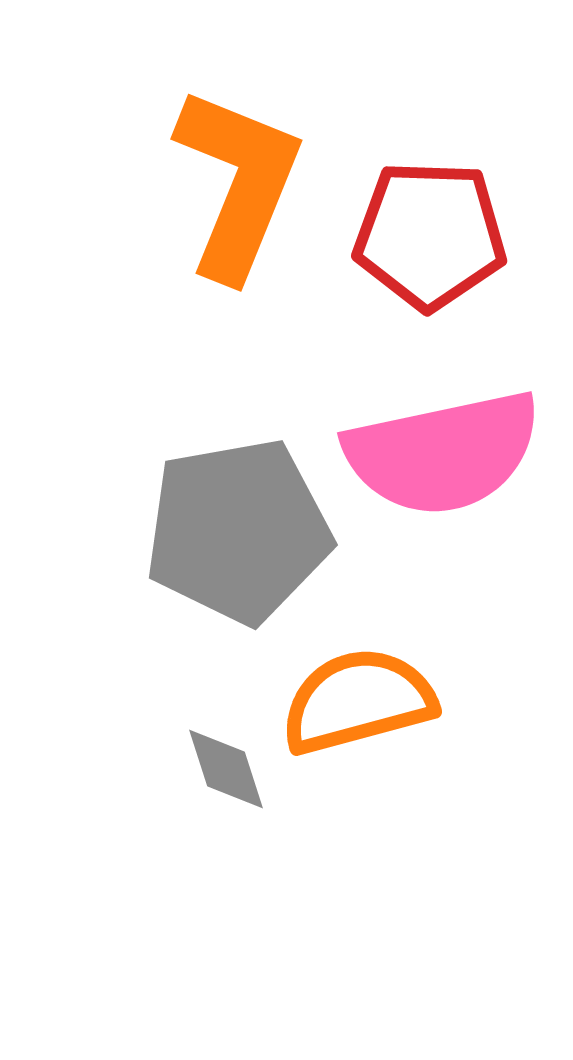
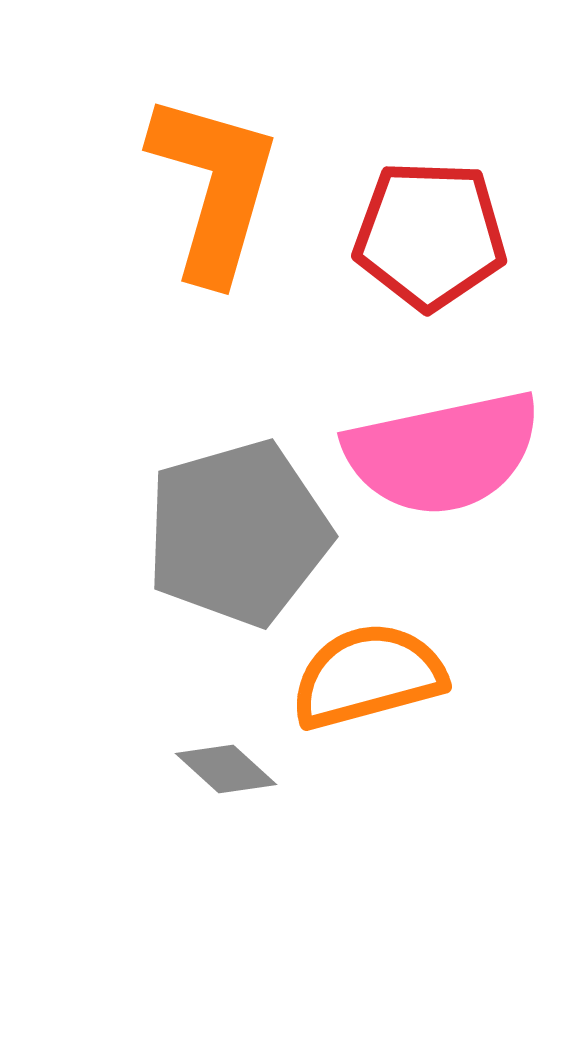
orange L-shape: moved 24 px left, 4 px down; rotated 6 degrees counterclockwise
gray pentagon: moved 2 px down; rotated 6 degrees counterclockwise
orange semicircle: moved 10 px right, 25 px up
gray diamond: rotated 30 degrees counterclockwise
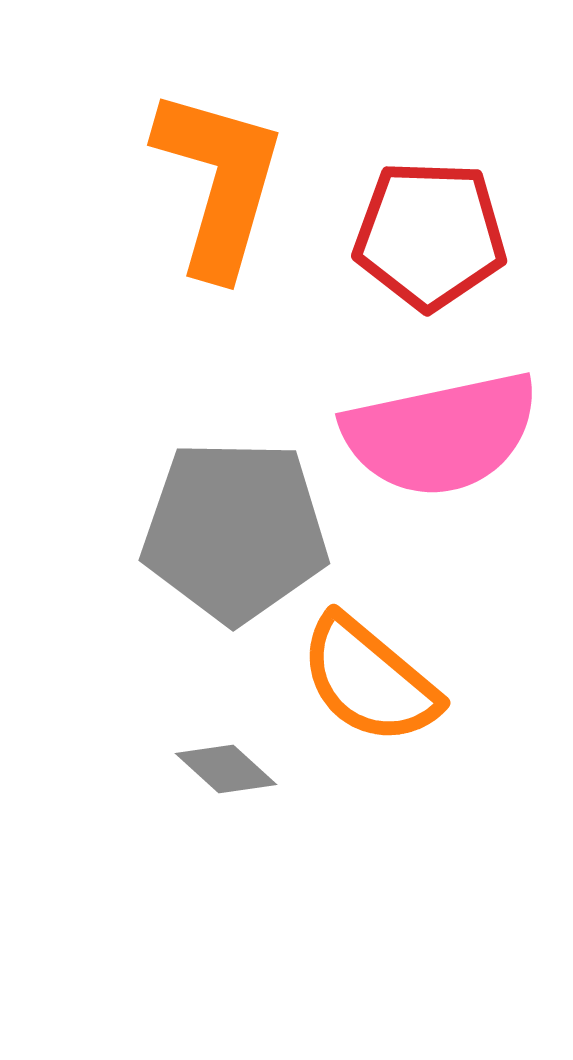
orange L-shape: moved 5 px right, 5 px up
pink semicircle: moved 2 px left, 19 px up
gray pentagon: moved 3 px left, 2 px up; rotated 17 degrees clockwise
orange semicircle: moved 1 px right, 4 px down; rotated 125 degrees counterclockwise
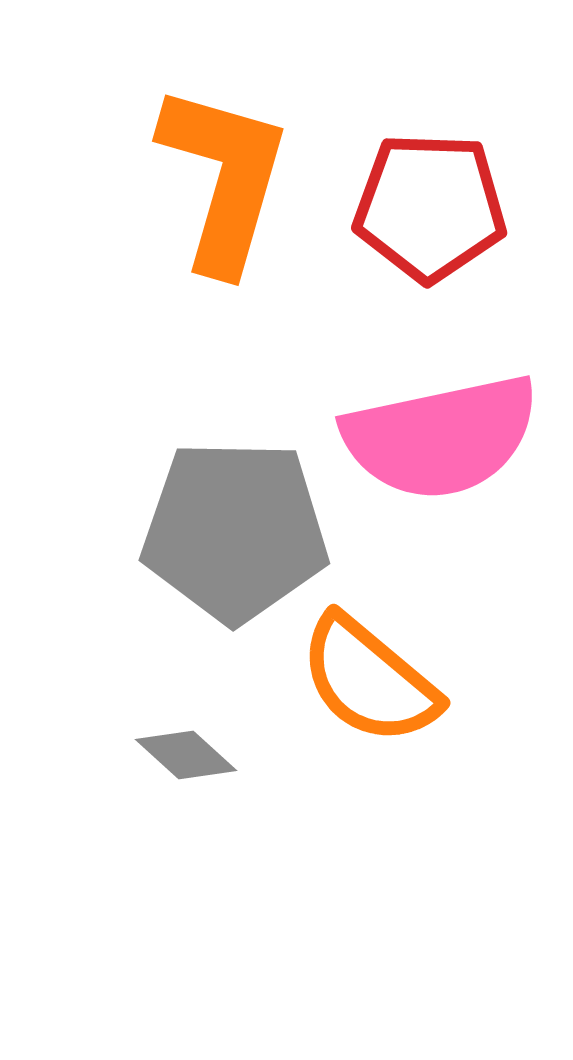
orange L-shape: moved 5 px right, 4 px up
red pentagon: moved 28 px up
pink semicircle: moved 3 px down
gray diamond: moved 40 px left, 14 px up
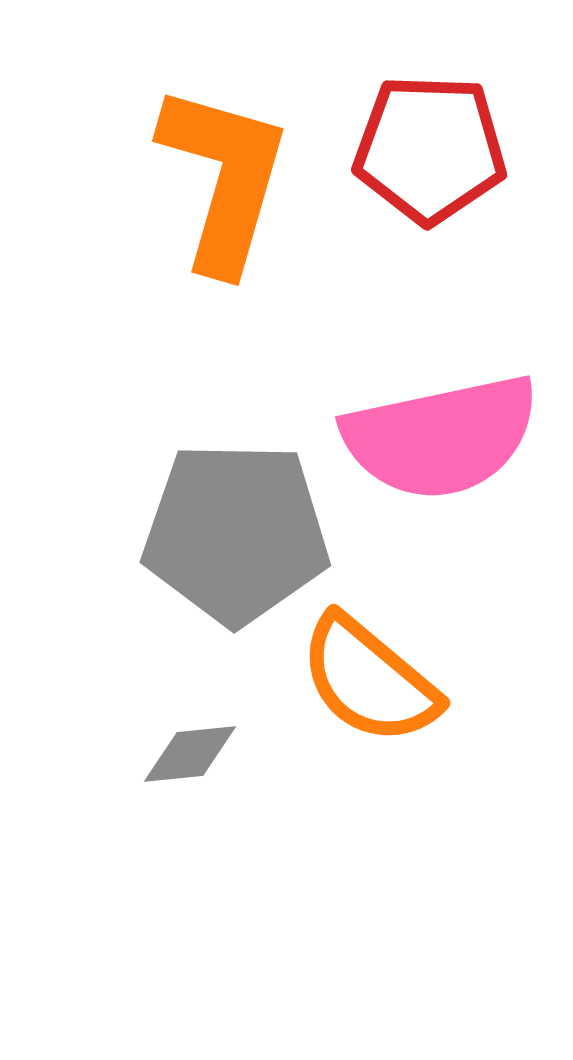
red pentagon: moved 58 px up
gray pentagon: moved 1 px right, 2 px down
gray diamond: moved 4 px right, 1 px up; rotated 48 degrees counterclockwise
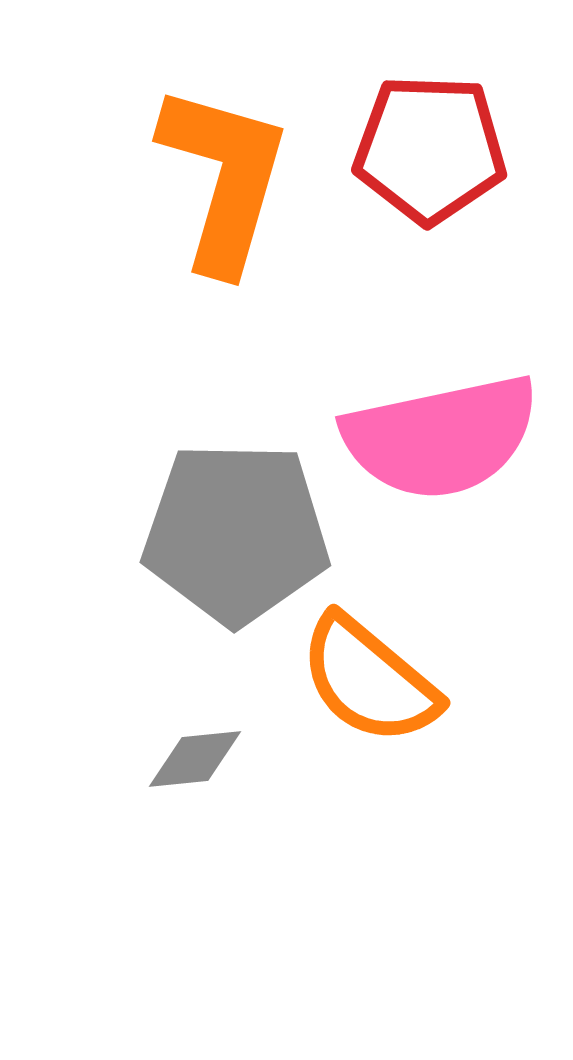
gray diamond: moved 5 px right, 5 px down
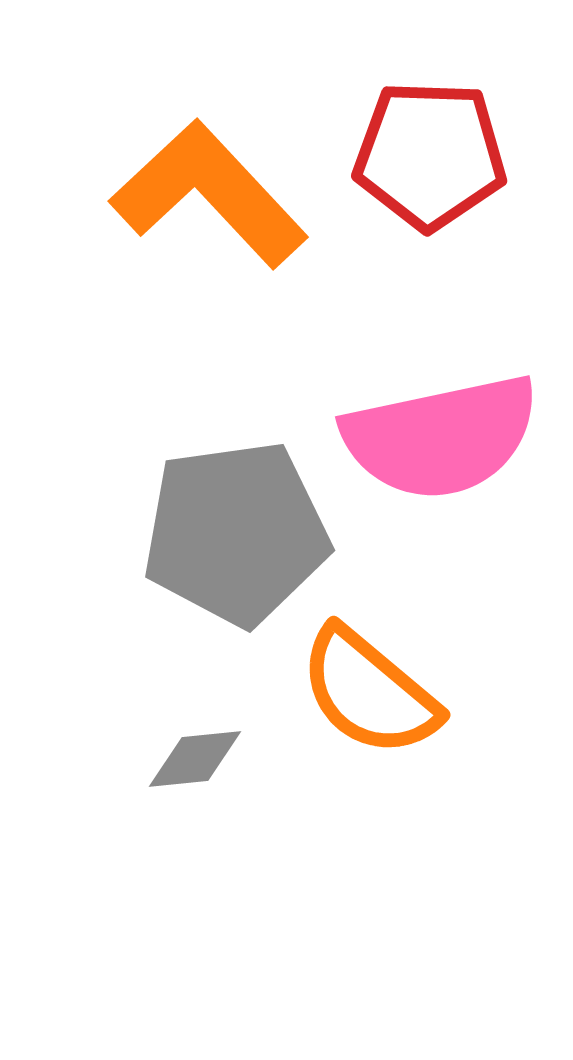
red pentagon: moved 6 px down
orange L-shape: moved 15 px left, 16 px down; rotated 59 degrees counterclockwise
gray pentagon: rotated 9 degrees counterclockwise
orange semicircle: moved 12 px down
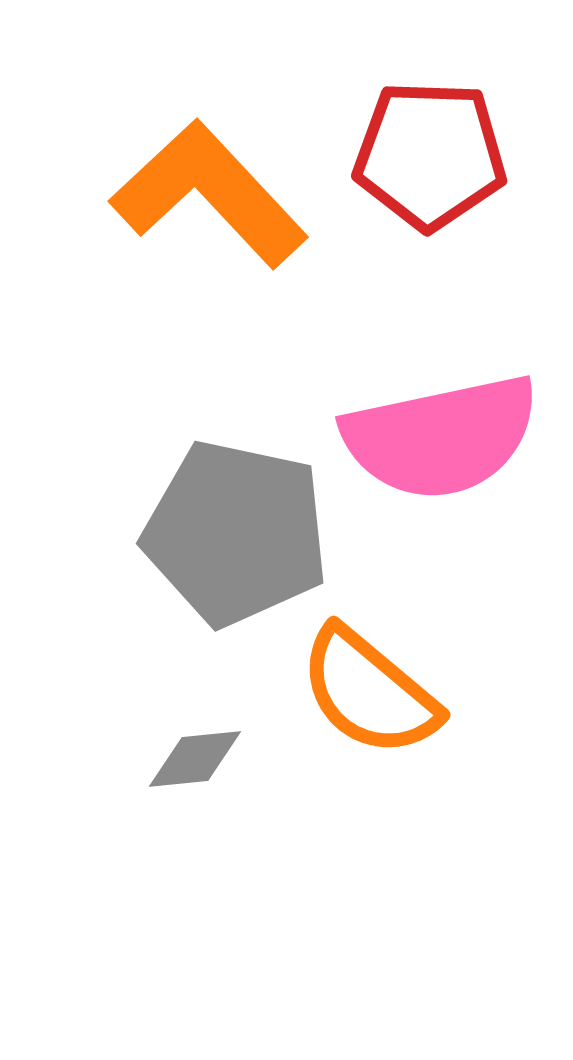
gray pentagon: rotated 20 degrees clockwise
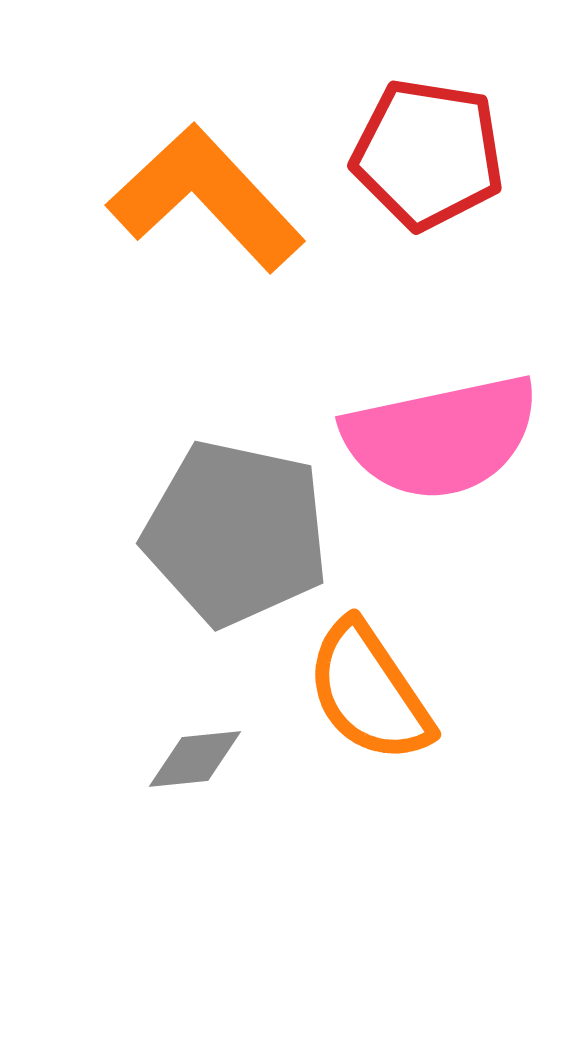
red pentagon: moved 2 px left, 1 px up; rotated 7 degrees clockwise
orange L-shape: moved 3 px left, 4 px down
orange semicircle: rotated 16 degrees clockwise
